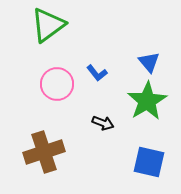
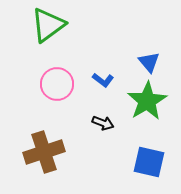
blue L-shape: moved 6 px right, 7 px down; rotated 15 degrees counterclockwise
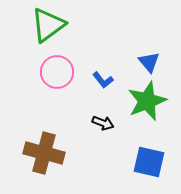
blue L-shape: rotated 15 degrees clockwise
pink circle: moved 12 px up
green star: rotated 9 degrees clockwise
brown cross: moved 1 px down; rotated 33 degrees clockwise
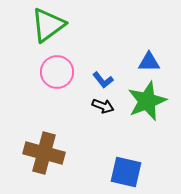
blue triangle: rotated 50 degrees counterclockwise
black arrow: moved 17 px up
blue square: moved 23 px left, 10 px down
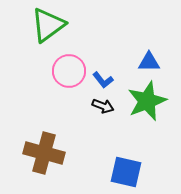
pink circle: moved 12 px right, 1 px up
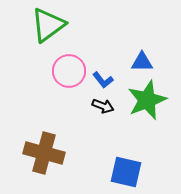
blue triangle: moved 7 px left
green star: moved 1 px up
